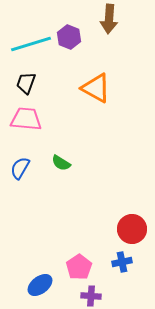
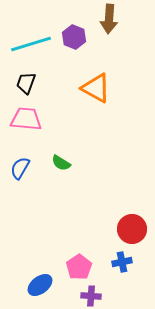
purple hexagon: moved 5 px right
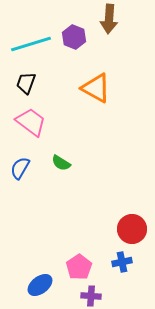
pink trapezoid: moved 5 px right, 3 px down; rotated 32 degrees clockwise
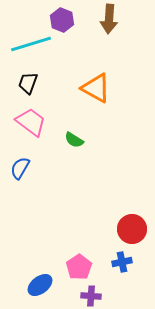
purple hexagon: moved 12 px left, 17 px up
black trapezoid: moved 2 px right
green semicircle: moved 13 px right, 23 px up
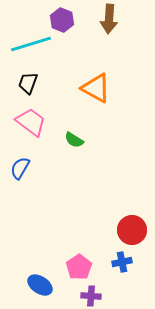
red circle: moved 1 px down
blue ellipse: rotated 70 degrees clockwise
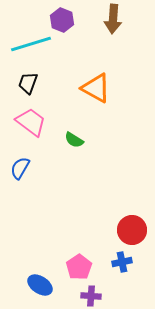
brown arrow: moved 4 px right
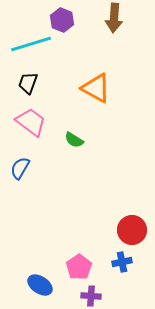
brown arrow: moved 1 px right, 1 px up
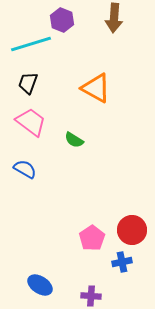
blue semicircle: moved 5 px right, 1 px down; rotated 90 degrees clockwise
pink pentagon: moved 13 px right, 29 px up
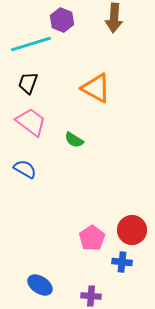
blue cross: rotated 18 degrees clockwise
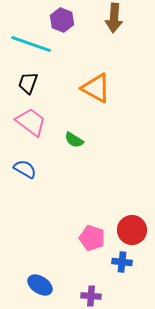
cyan line: rotated 36 degrees clockwise
pink pentagon: rotated 20 degrees counterclockwise
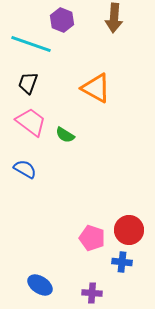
green semicircle: moved 9 px left, 5 px up
red circle: moved 3 px left
purple cross: moved 1 px right, 3 px up
